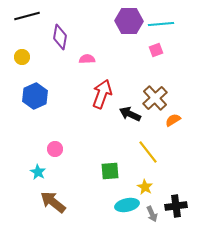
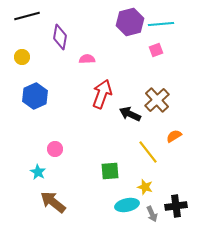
purple hexagon: moved 1 px right, 1 px down; rotated 16 degrees counterclockwise
brown cross: moved 2 px right, 2 px down
orange semicircle: moved 1 px right, 16 px down
yellow star: rotated 14 degrees counterclockwise
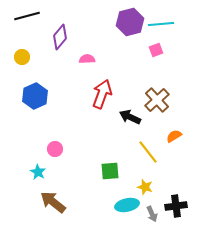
purple diamond: rotated 30 degrees clockwise
black arrow: moved 3 px down
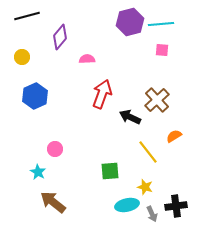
pink square: moved 6 px right; rotated 24 degrees clockwise
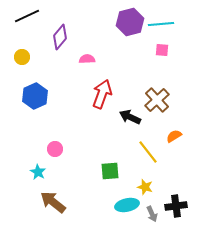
black line: rotated 10 degrees counterclockwise
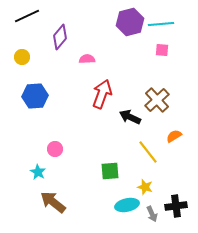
blue hexagon: rotated 20 degrees clockwise
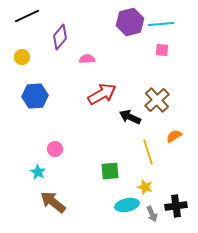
red arrow: rotated 40 degrees clockwise
yellow line: rotated 20 degrees clockwise
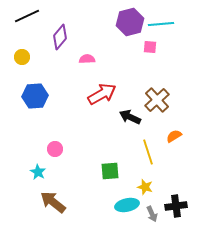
pink square: moved 12 px left, 3 px up
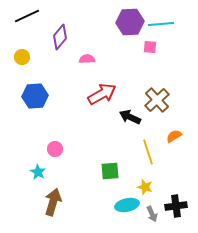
purple hexagon: rotated 12 degrees clockwise
brown arrow: rotated 68 degrees clockwise
